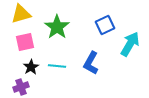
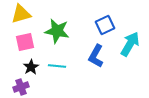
green star: moved 4 px down; rotated 25 degrees counterclockwise
blue L-shape: moved 5 px right, 7 px up
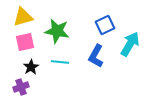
yellow triangle: moved 2 px right, 3 px down
cyan line: moved 3 px right, 4 px up
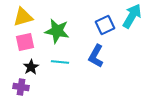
cyan arrow: moved 2 px right, 28 px up
purple cross: rotated 28 degrees clockwise
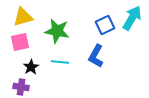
cyan arrow: moved 2 px down
pink square: moved 5 px left
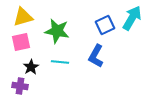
pink square: moved 1 px right
purple cross: moved 1 px left, 1 px up
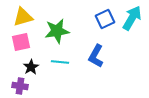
blue square: moved 6 px up
green star: rotated 20 degrees counterclockwise
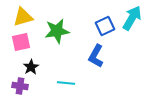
blue square: moved 7 px down
cyan line: moved 6 px right, 21 px down
